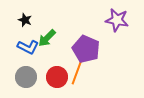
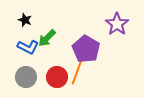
purple star: moved 4 px down; rotated 25 degrees clockwise
purple pentagon: rotated 8 degrees clockwise
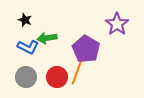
green arrow: rotated 36 degrees clockwise
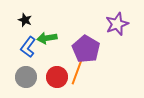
purple star: rotated 15 degrees clockwise
blue L-shape: rotated 100 degrees clockwise
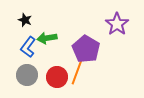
purple star: rotated 15 degrees counterclockwise
gray circle: moved 1 px right, 2 px up
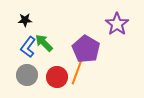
black star: rotated 24 degrees counterclockwise
green arrow: moved 3 px left, 5 px down; rotated 54 degrees clockwise
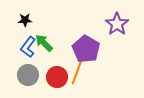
gray circle: moved 1 px right
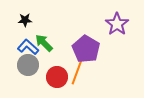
blue L-shape: rotated 95 degrees clockwise
gray circle: moved 10 px up
